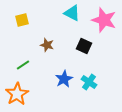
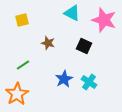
brown star: moved 1 px right, 2 px up
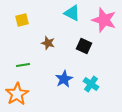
green line: rotated 24 degrees clockwise
cyan cross: moved 2 px right, 2 px down
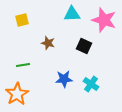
cyan triangle: moved 1 px down; rotated 30 degrees counterclockwise
blue star: rotated 24 degrees clockwise
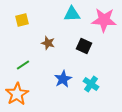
pink star: rotated 15 degrees counterclockwise
green line: rotated 24 degrees counterclockwise
blue star: moved 1 px left; rotated 24 degrees counterclockwise
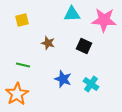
green line: rotated 48 degrees clockwise
blue star: rotated 24 degrees counterclockwise
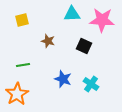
pink star: moved 2 px left
brown star: moved 2 px up
green line: rotated 24 degrees counterclockwise
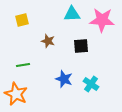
black square: moved 3 px left; rotated 28 degrees counterclockwise
blue star: moved 1 px right
orange star: moved 1 px left; rotated 15 degrees counterclockwise
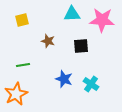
orange star: rotated 20 degrees clockwise
